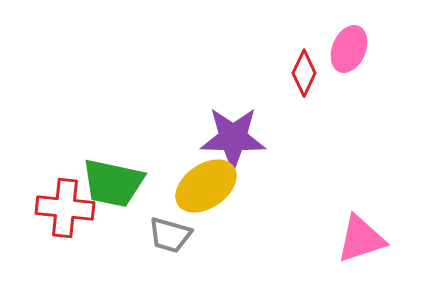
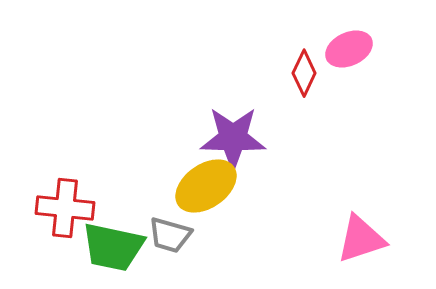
pink ellipse: rotated 42 degrees clockwise
green trapezoid: moved 64 px down
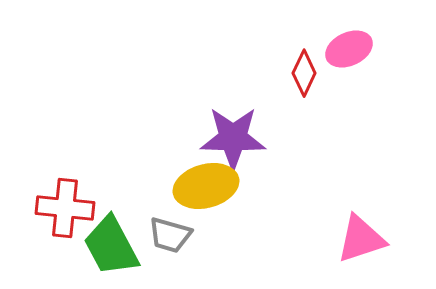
yellow ellipse: rotated 20 degrees clockwise
green trapezoid: moved 2 px left, 1 px up; rotated 50 degrees clockwise
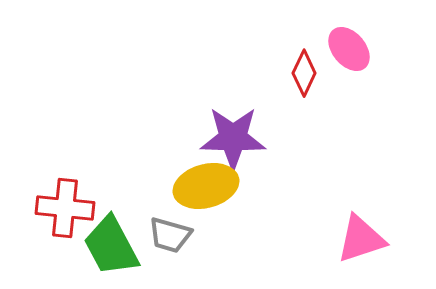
pink ellipse: rotated 75 degrees clockwise
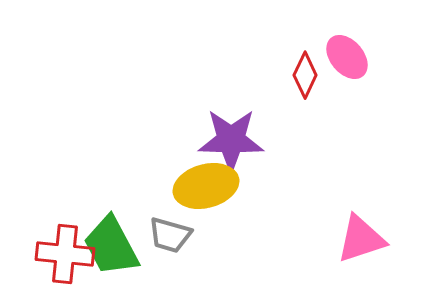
pink ellipse: moved 2 px left, 8 px down
red diamond: moved 1 px right, 2 px down
purple star: moved 2 px left, 2 px down
red cross: moved 46 px down
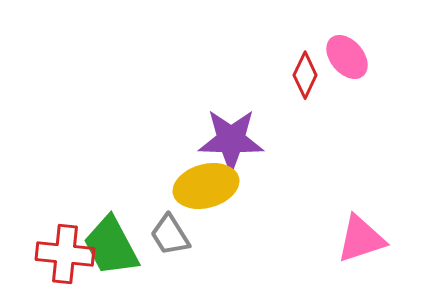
gray trapezoid: rotated 42 degrees clockwise
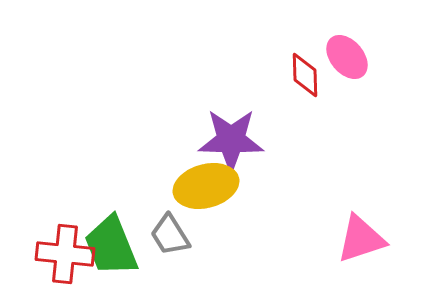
red diamond: rotated 27 degrees counterclockwise
green trapezoid: rotated 6 degrees clockwise
